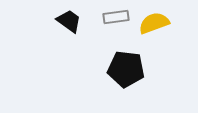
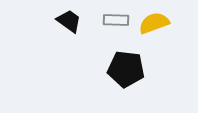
gray rectangle: moved 3 px down; rotated 10 degrees clockwise
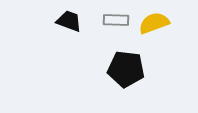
black trapezoid: rotated 16 degrees counterclockwise
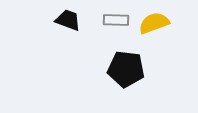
black trapezoid: moved 1 px left, 1 px up
